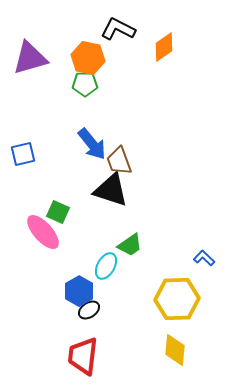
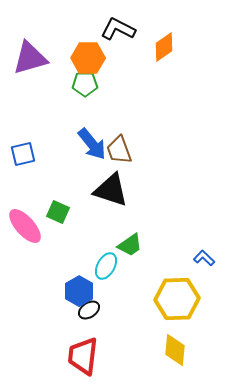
orange hexagon: rotated 12 degrees counterclockwise
brown trapezoid: moved 11 px up
pink ellipse: moved 18 px left, 6 px up
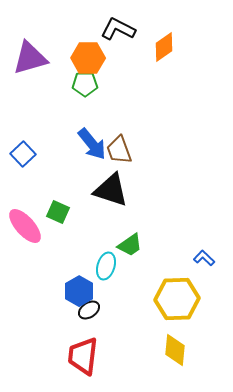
blue square: rotated 30 degrees counterclockwise
cyan ellipse: rotated 12 degrees counterclockwise
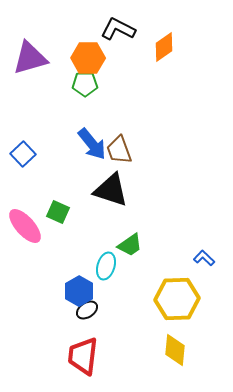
black ellipse: moved 2 px left
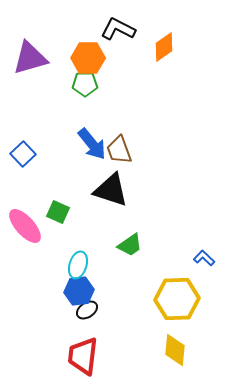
cyan ellipse: moved 28 px left, 1 px up
blue hexagon: rotated 24 degrees clockwise
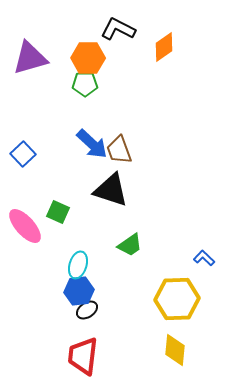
blue arrow: rotated 8 degrees counterclockwise
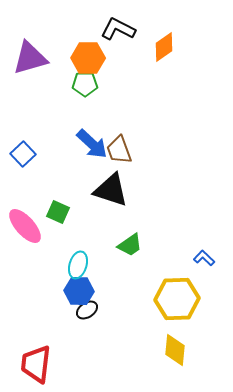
blue hexagon: rotated 8 degrees clockwise
red trapezoid: moved 47 px left, 8 px down
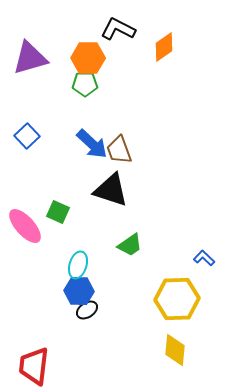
blue square: moved 4 px right, 18 px up
red trapezoid: moved 2 px left, 2 px down
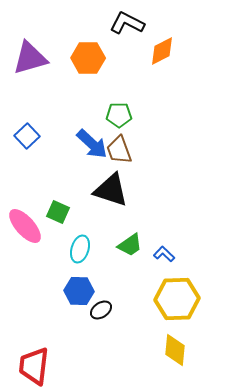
black L-shape: moved 9 px right, 6 px up
orange diamond: moved 2 px left, 4 px down; rotated 8 degrees clockwise
green pentagon: moved 34 px right, 31 px down
blue L-shape: moved 40 px left, 4 px up
cyan ellipse: moved 2 px right, 16 px up
black ellipse: moved 14 px right
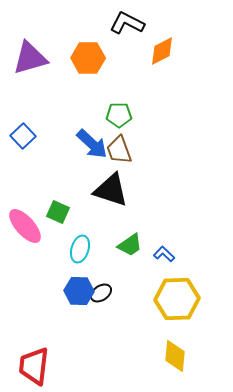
blue square: moved 4 px left
black ellipse: moved 17 px up
yellow diamond: moved 6 px down
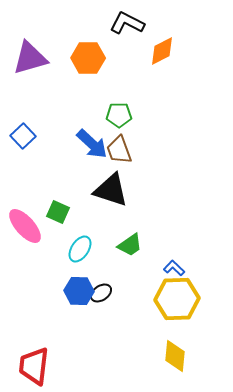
cyan ellipse: rotated 16 degrees clockwise
blue L-shape: moved 10 px right, 14 px down
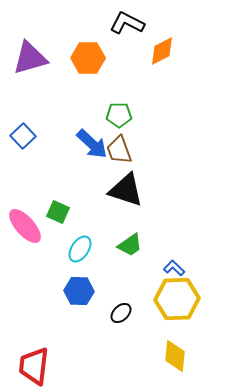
black triangle: moved 15 px right
black ellipse: moved 20 px right, 20 px down; rotated 10 degrees counterclockwise
